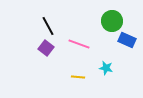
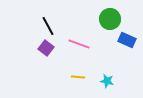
green circle: moved 2 px left, 2 px up
cyan star: moved 1 px right, 13 px down
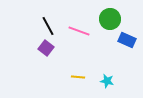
pink line: moved 13 px up
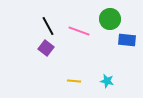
blue rectangle: rotated 18 degrees counterclockwise
yellow line: moved 4 px left, 4 px down
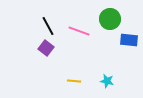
blue rectangle: moved 2 px right
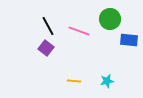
cyan star: rotated 24 degrees counterclockwise
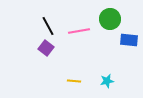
pink line: rotated 30 degrees counterclockwise
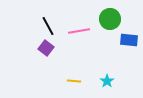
cyan star: rotated 24 degrees counterclockwise
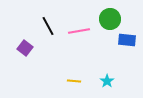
blue rectangle: moved 2 px left
purple square: moved 21 px left
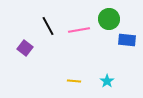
green circle: moved 1 px left
pink line: moved 1 px up
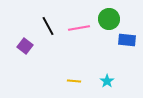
pink line: moved 2 px up
purple square: moved 2 px up
